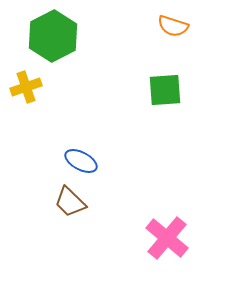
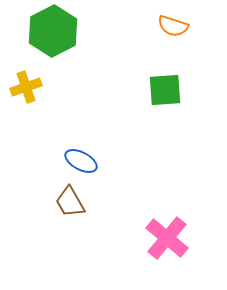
green hexagon: moved 5 px up
brown trapezoid: rotated 16 degrees clockwise
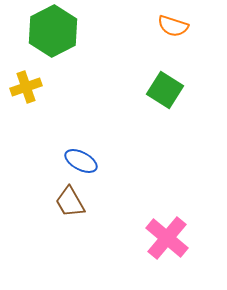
green square: rotated 36 degrees clockwise
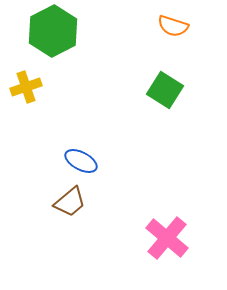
brown trapezoid: rotated 100 degrees counterclockwise
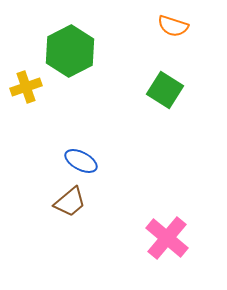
green hexagon: moved 17 px right, 20 px down
